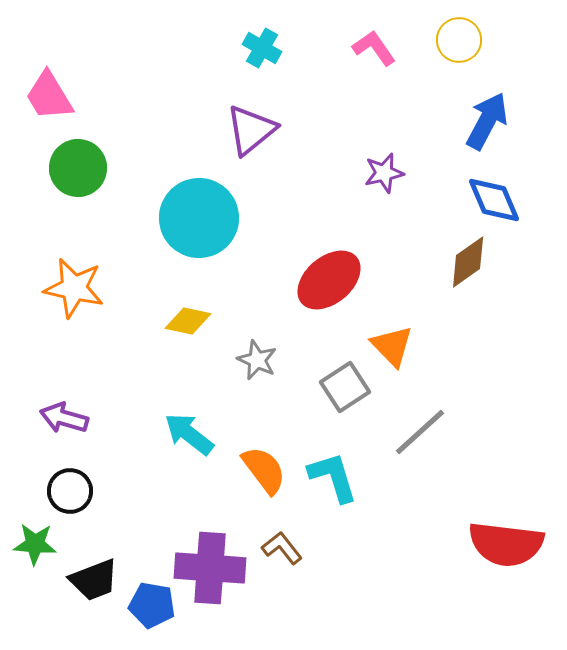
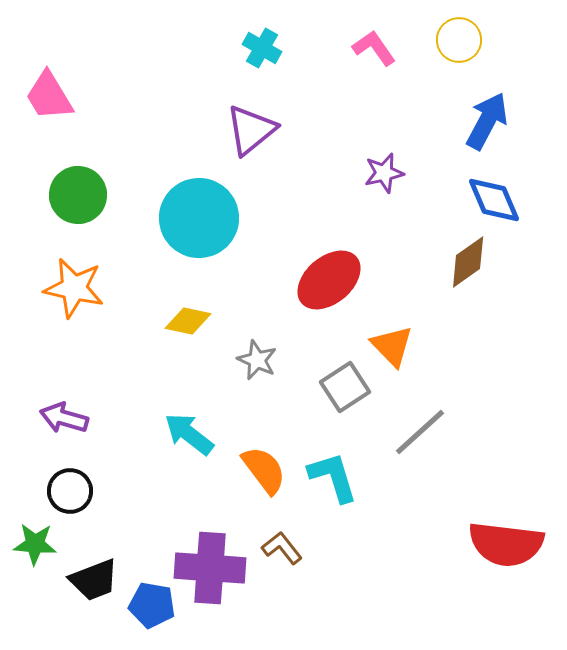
green circle: moved 27 px down
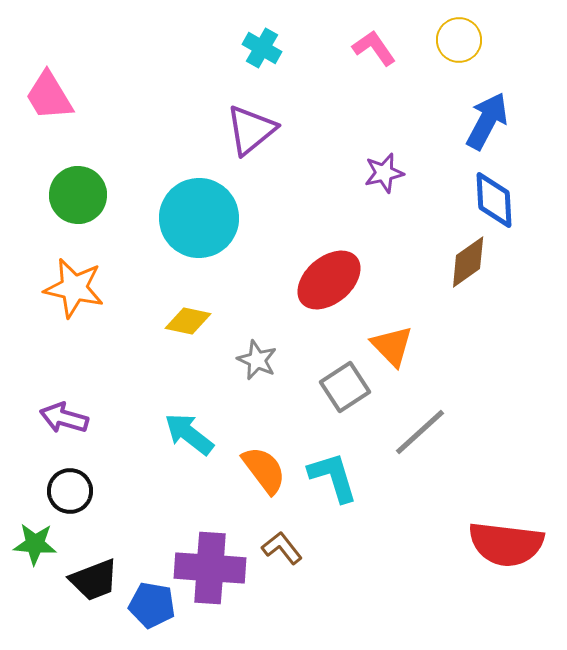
blue diamond: rotated 20 degrees clockwise
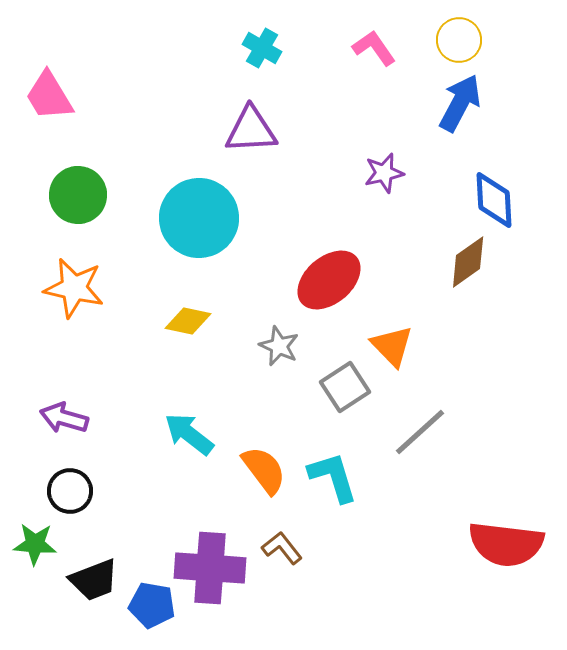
blue arrow: moved 27 px left, 18 px up
purple triangle: rotated 36 degrees clockwise
gray star: moved 22 px right, 14 px up
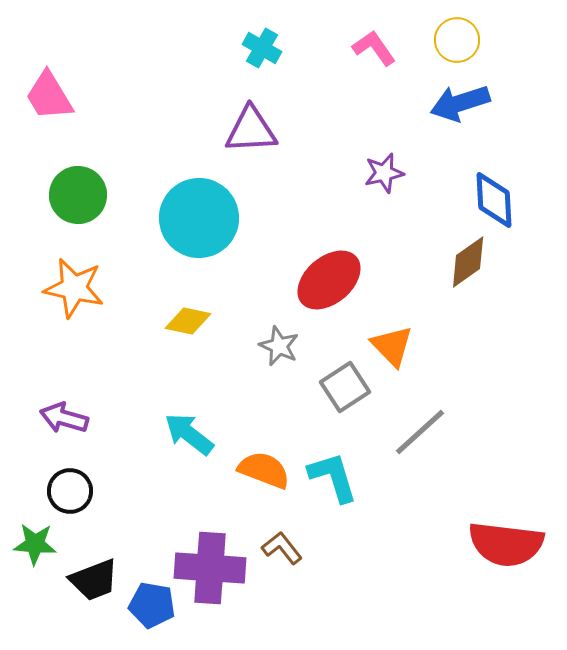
yellow circle: moved 2 px left
blue arrow: rotated 136 degrees counterclockwise
orange semicircle: rotated 32 degrees counterclockwise
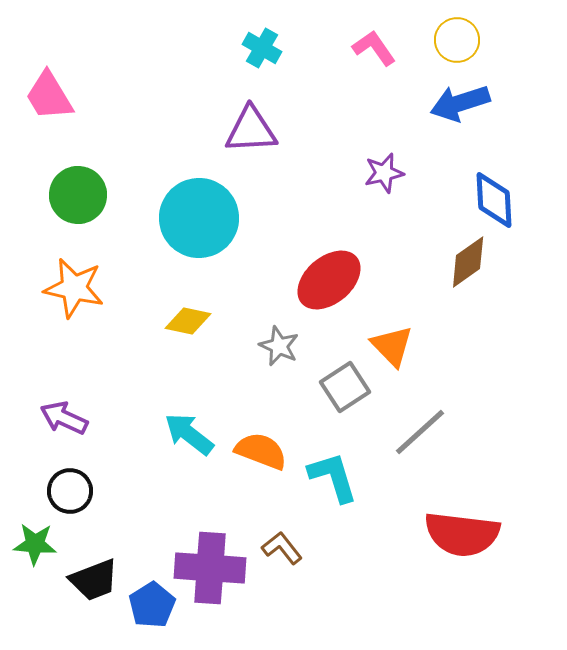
purple arrow: rotated 9 degrees clockwise
orange semicircle: moved 3 px left, 19 px up
red semicircle: moved 44 px left, 10 px up
blue pentagon: rotated 30 degrees clockwise
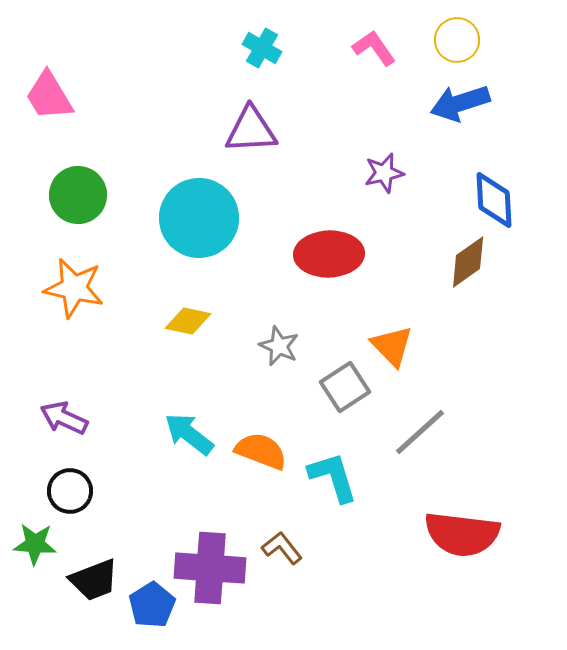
red ellipse: moved 26 px up; rotated 38 degrees clockwise
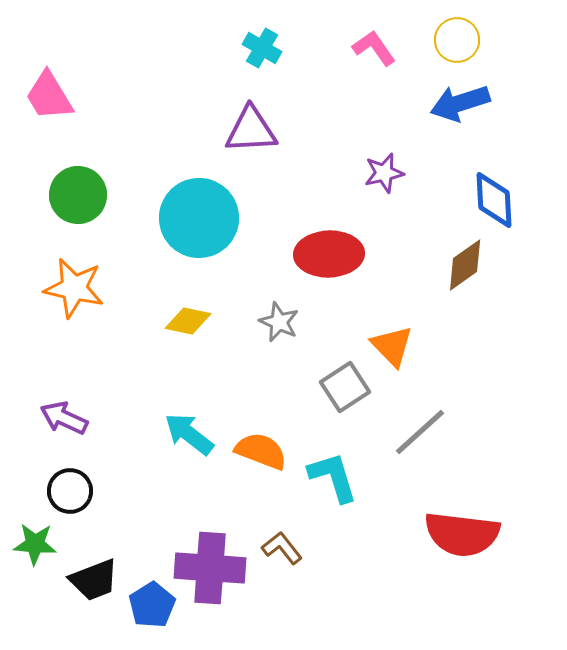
brown diamond: moved 3 px left, 3 px down
gray star: moved 24 px up
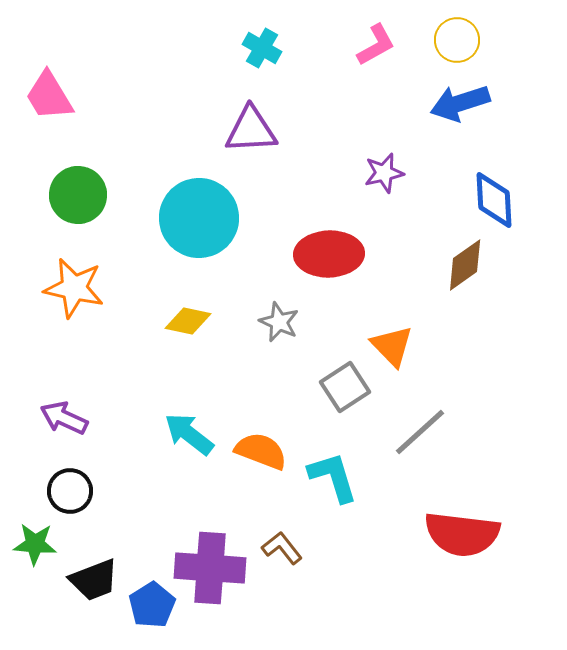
pink L-shape: moved 2 px right, 3 px up; rotated 96 degrees clockwise
